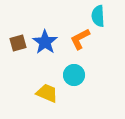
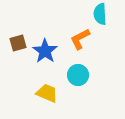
cyan semicircle: moved 2 px right, 2 px up
blue star: moved 9 px down
cyan circle: moved 4 px right
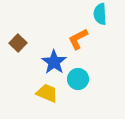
orange L-shape: moved 2 px left
brown square: rotated 30 degrees counterclockwise
blue star: moved 9 px right, 11 px down
cyan circle: moved 4 px down
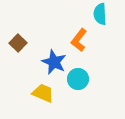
orange L-shape: moved 1 px right, 1 px down; rotated 25 degrees counterclockwise
blue star: rotated 10 degrees counterclockwise
yellow trapezoid: moved 4 px left
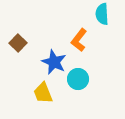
cyan semicircle: moved 2 px right
yellow trapezoid: rotated 135 degrees counterclockwise
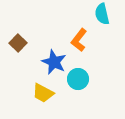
cyan semicircle: rotated 10 degrees counterclockwise
yellow trapezoid: rotated 40 degrees counterclockwise
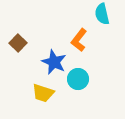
yellow trapezoid: rotated 10 degrees counterclockwise
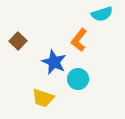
cyan semicircle: rotated 95 degrees counterclockwise
brown square: moved 2 px up
yellow trapezoid: moved 5 px down
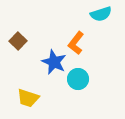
cyan semicircle: moved 1 px left
orange L-shape: moved 3 px left, 3 px down
yellow trapezoid: moved 15 px left
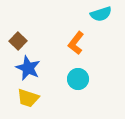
blue star: moved 26 px left, 6 px down
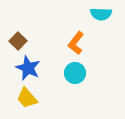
cyan semicircle: rotated 20 degrees clockwise
cyan circle: moved 3 px left, 6 px up
yellow trapezoid: moved 1 px left; rotated 30 degrees clockwise
